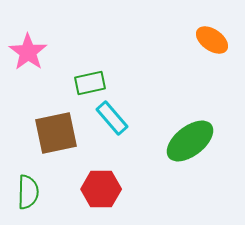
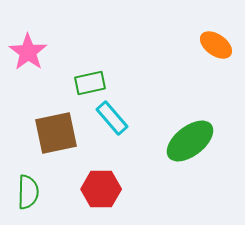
orange ellipse: moved 4 px right, 5 px down
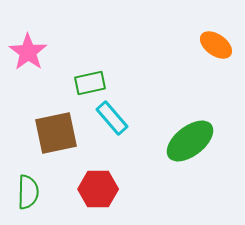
red hexagon: moved 3 px left
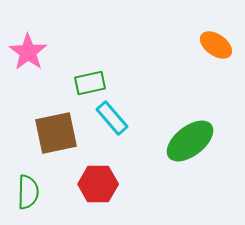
red hexagon: moved 5 px up
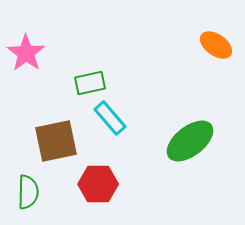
pink star: moved 2 px left, 1 px down
cyan rectangle: moved 2 px left
brown square: moved 8 px down
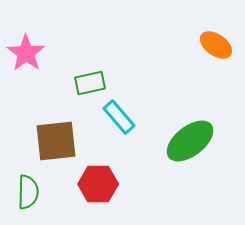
cyan rectangle: moved 9 px right, 1 px up
brown square: rotated 6 degrees clockwise
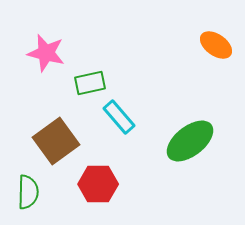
pink star: moved 20 px right; rotated 21 degrees counterclockwise
brown square: rotated 30 degrees counterclockwise
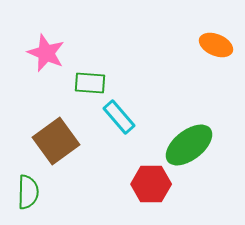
orange ellipse: rotated 12 degrees counterclockwise
pink star: rotated 9 degrees clockwise
green rectangle: rotated 16 degrees clockwise
green ellipse: moved 1 px left, 4 px down
red hexagon: moved 53 px right
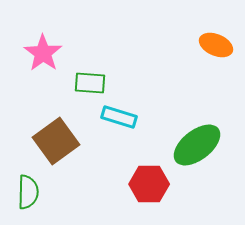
pink star: moved 3 px left; rotated 12 degrees clockwise
cyan rectangle: rotated 32 degrees counterclockwise
green ellipse: moved 8 px right
red hexagon: moved 2 px left
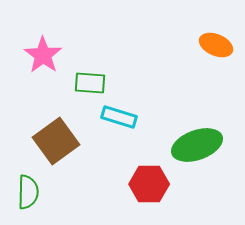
pink star: moved 2 px down
green ellipse: rotated 18 degrees clockwise
